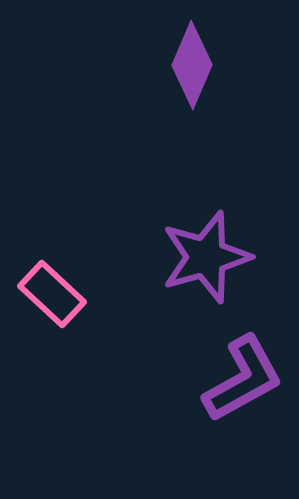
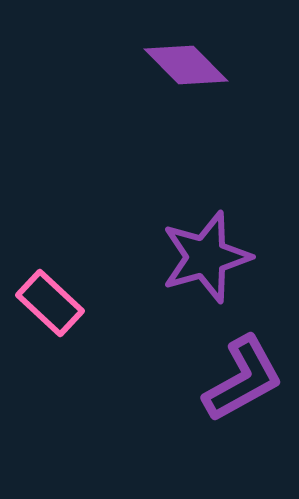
purple diamond: moved 6 px left; rotated 68 degrees counterclockwise
pink rectangle: moved 2 px left, 9 px down
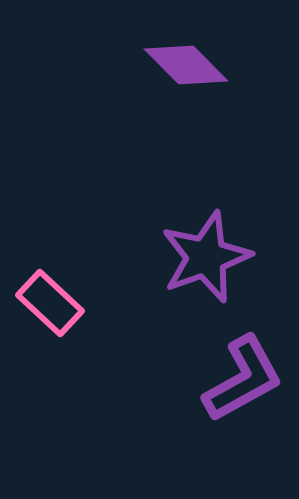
purple star: rotated 4 degrees counterclockwise
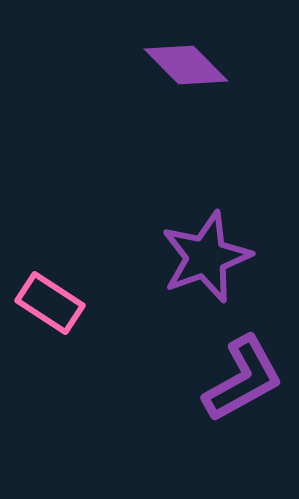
pink rectangle: rotated 10 degrees counterclockwise
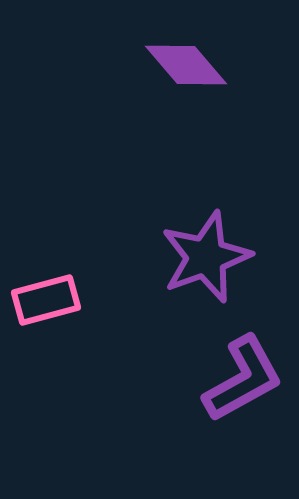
purple diamond: rotated 4 degrees clockwise
pink rectangle: moved 4 px left, 3 px up; rotated 48 degrees counterclockwise
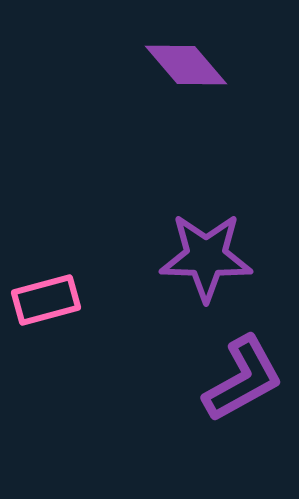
purple star: rotated 22 degrees clockwise
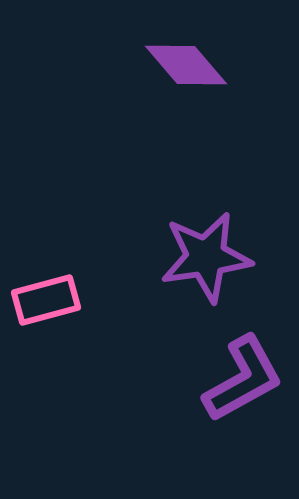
purple star: rotated 10 degrees counterclockwise
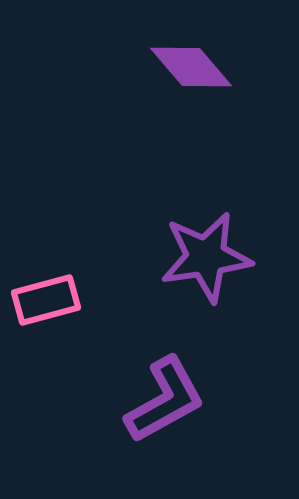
purple diamond: moved 5 px right, 2 px down
purple L-shape: moved 78 px left, 21 px down
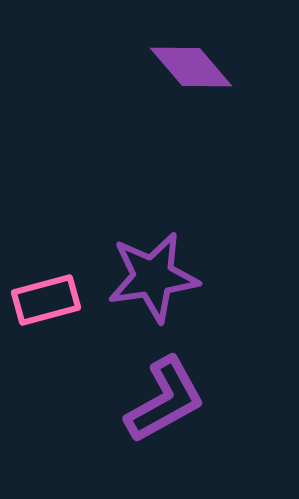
purple star: moved 53 px left, 20 px down
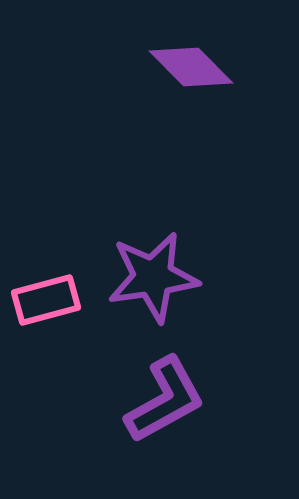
purple diamond: rotated 4 degrees counterclockwise
